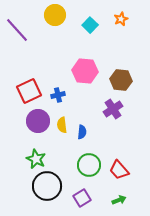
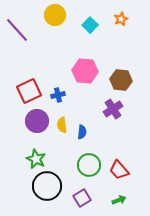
purple circle: moved 1 px left
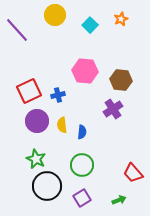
green circle: moved 7 px left
red trapezoid: moved 14 px right, 3 px down
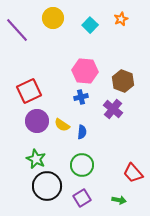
yellow circle: moved 2 px left, 3 px down
brown hexagon: moved 2 px right, 1 px down; rotated 15 degrees clockwise
blue cross: moved 23 px right, 2 px down
purple cross: rotated 18 degrees counterclockwise
yellow semicircle: rotated 49 degrees counterclockwise
green arrow: rotated 32 degrees clockwise
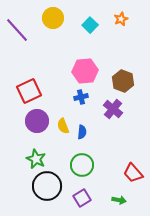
pink hexagon: rotated 10 degrees counterclockwise
yellow semicircle: moved 1 px right, 1 px down; rotated 35 degrees clockwise
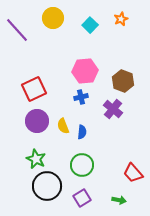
red square: moved 5 px right, 2 px up
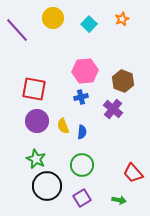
orange star: moved 1 px right
cyan square: moved 1 px left, 1 px up
red square: rotated 35 degrees clockwise
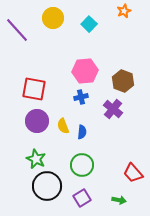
orange star: moved 2 px right, 8 px up
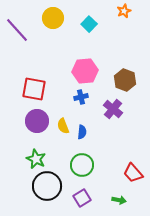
brown hexagon: moved 2 px right, 1 px up
